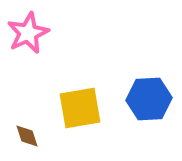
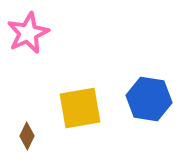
blue hexagon: rotated 12 degrees clockwise
brown diamond: rotated 44 degrees clockwise
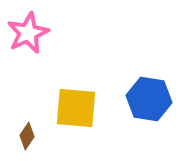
yellow square: moved 4 px left; rotated 15 degrees clockwise
brown diamond: rotated 8 degrees clockwise
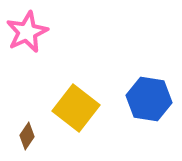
pink star: moved 1 px left, 1 px up
yellow square: rotated 33 degrees clockwise
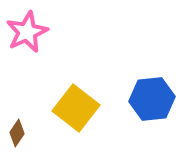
blue hexagon: moved 3 px right; rotated 15 degrees counterclockwise
brown diamond: moved 10 px left, 3 px up
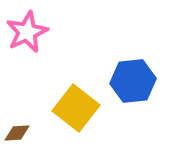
blue hexagon: moved 19 px left, 18 px up
brown diamond: rotated 52 degrees clockwise
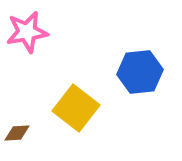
pink star: rotated 15 degrees clockwise
blue hexagon: moved 7 px right, 9 px up
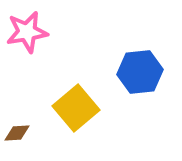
yellow square: rotated 12 degrees clockwise
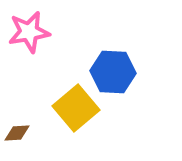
pink star: moved 2 px right
blue hexagon: moved 27 px left; rotated 9 degrees clockwise
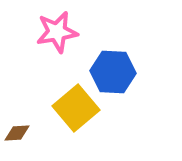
pink star: moved 28 px right
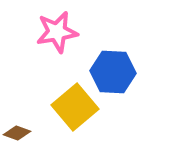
yellow square: moved 1 px left, 1 px up
brown diamond: rotated 24 degrees clockwise
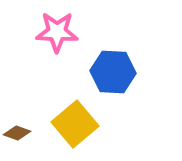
pink star: rotated 12 degrees clockwise
yellow square: moved 17 px down
